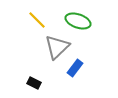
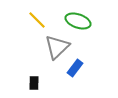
black rectangle: rotated 64 degrees clockwise
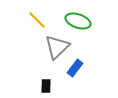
black rectangle: moved 12 px right, 3 px down
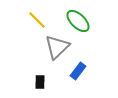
green ellipse: rotated 25 degrees clockwise
blue rectangle: moved 3 px right, 3 px down
black rectangle: moved 6 px left, 4 px up
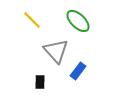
yellow line: moved 5 px left
gray triangle: moved 1 px left, 4 px down; rotated 28 degrees counterclockwise
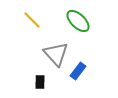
gray triangle: moved 3 px down
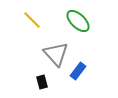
black rectangle: moved 2 px right; rotated 16 degrees counterclockwise
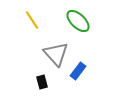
yellow line: rotated 12 degrees clockwise
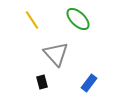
green ellipse: moved 2 px up
blue rectangle: moved 11 px right, 12 px down
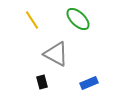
gray triangle: rotated 20 degrees counterclockwise
blue rectangle: rotated 30 degrees clockwise
